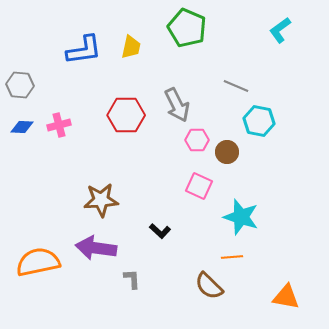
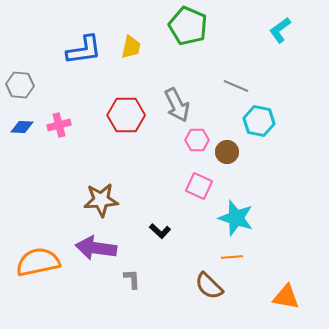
green pentagon: moved 1 px right, 2 px up
cyan star: moved 5 px left, 1 px down
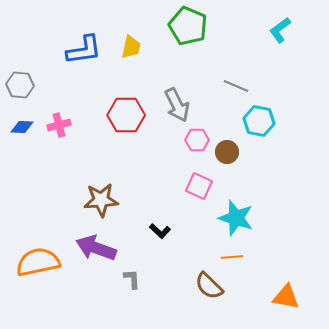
purple arrow: rotated 12 degrees clockwise
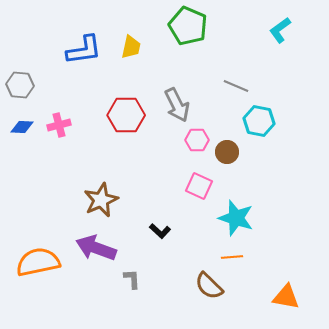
brown star: rotated 20 degrees counterclockwise
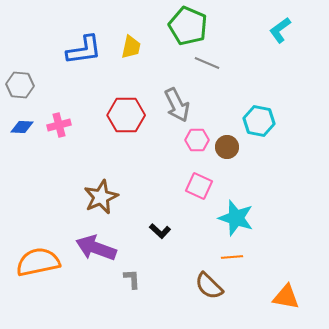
gray line: moved 29 px left, 23 px up
brown circle: moved 5 px up
brown star: moved 3 px up
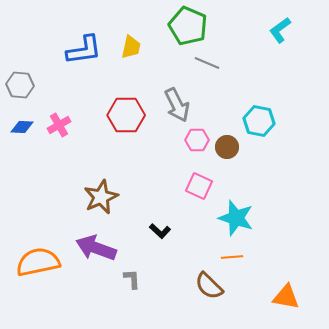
pink cross: rotated 15 degrees counterclockwise
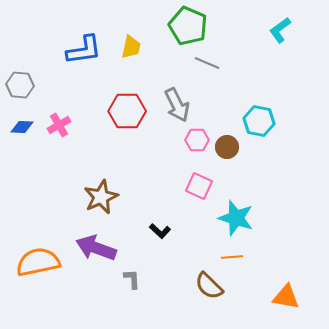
red hexagon: moved 1 px right, 4 px up
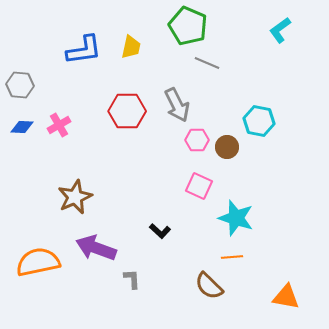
brown star: moved 26 px left
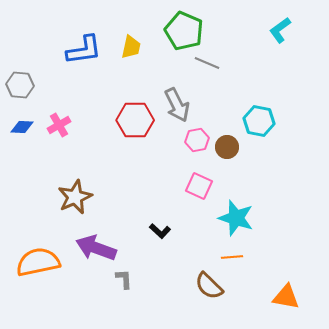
green pentagon: moved 4 px left, 5 px down
red hexagon: moved 8 px right, 9 px down
pink hexagon: rotated 10 degrees counterclockwise
gray L-shape: moved 8 px left
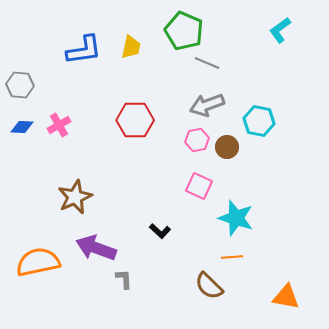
gray arrow: moved 30 px right; rotated 96 degrees clockwise
